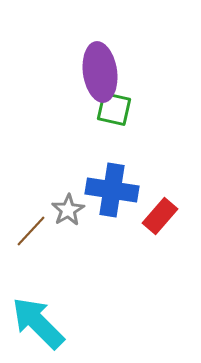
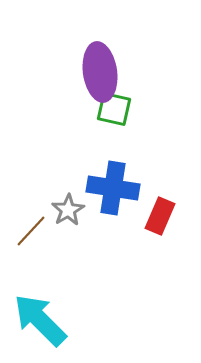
blue cross: moved 1 px right, 2 px up
red rectangle: rotated 18 degrees counterclockwise
cyan arrow: moved 2 px right, 3 px up
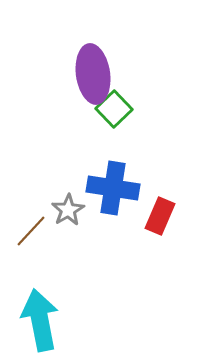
purple ellipse: moved 7 px left, 2 px down
green square: rotated 33 degrees clockwise
cyan arrow: rotated 34 degrees clockwise
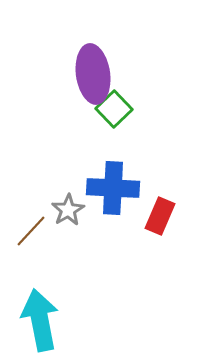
blue cross: rotated 6 degrees counterclockwise
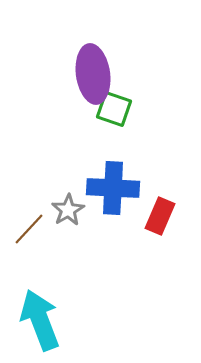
green square: rotated 27 degrees counterclockwise
brown line: moved 2 px left, 2 px up
cyan arrow: rotated 10 degrees counterclockwise
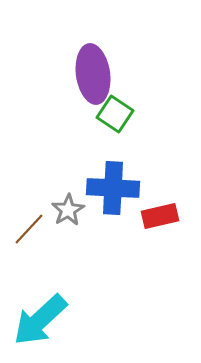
green square: moved 1 px right, 5 px down; rotated 15 degrees clockwise
red rectangle: rotated 54 degrees clockwise
cyan arrow: rotated 112 degrees counterclockwise
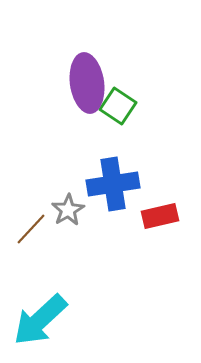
purple ellipse: moved 6 px left, 9 px down
green square: moved 3 px right, 8 px up
blue cross: moved 4 px up; rotated 12 degrees counterclockwise
brown line: moved 2 px right
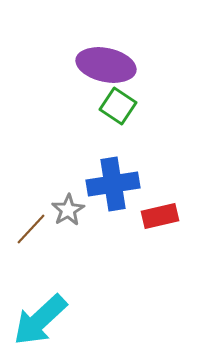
purple ellipse: moved 19 px right, 18 px up; rotated 70 degrees counterclockwise
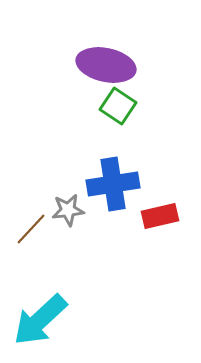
gray star: rotated 24 degrees clockwise
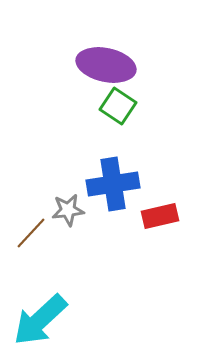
brown line: moved 4 px down
